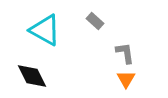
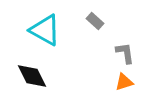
orange triangle: moved 2 px left, 3 px down; rotated 42 degrees clockwise
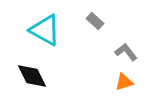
gray L-shape: moved 1 px right, 1 px up; rotated 30 degrees counterclockwise
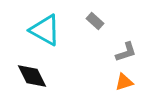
gray L-shape: rotated 110 degrees clockwise
